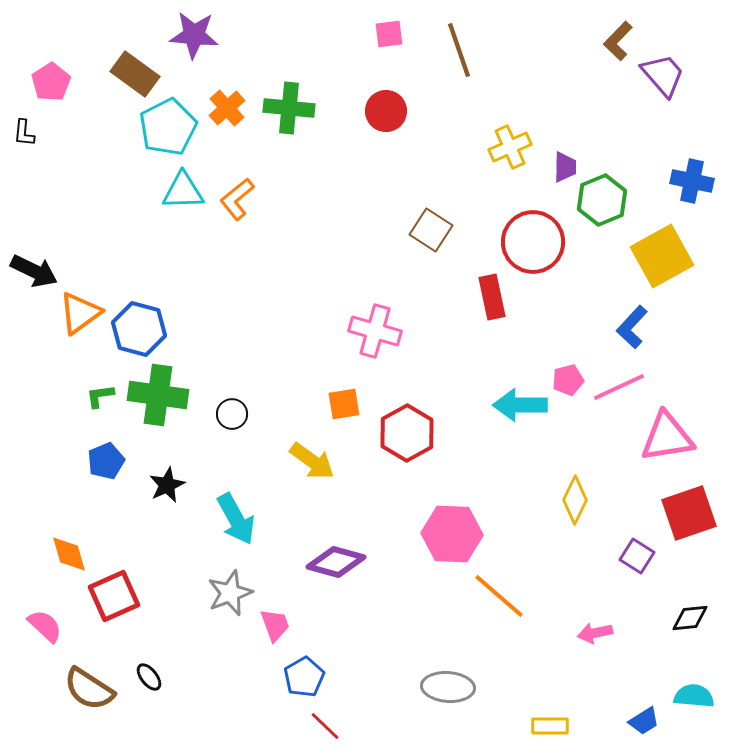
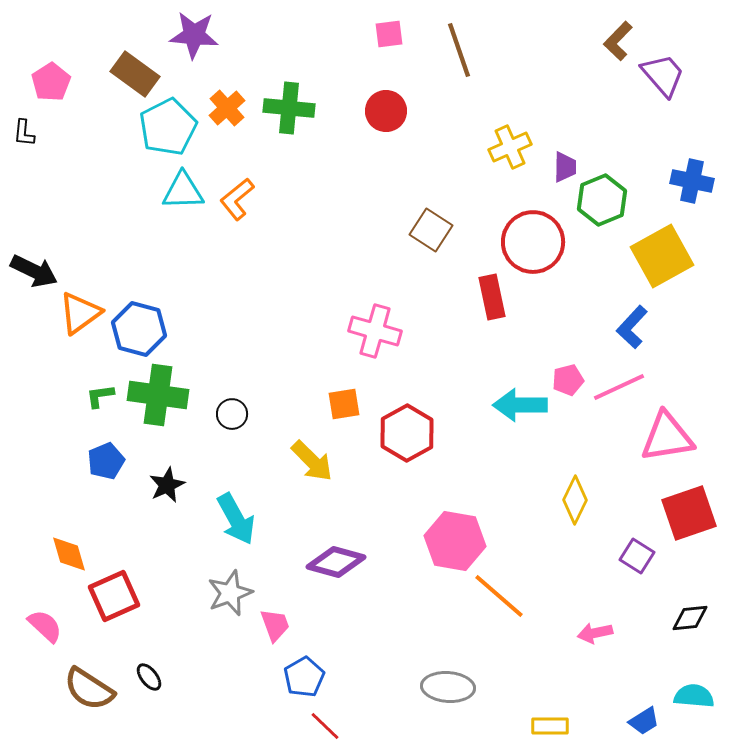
yellow arrow at (312, 461): rotated 9 degrees clockwise
pink hexagon at (452, 534): moved 3 px right, 7 px down; rotated 8 degrees clockwise
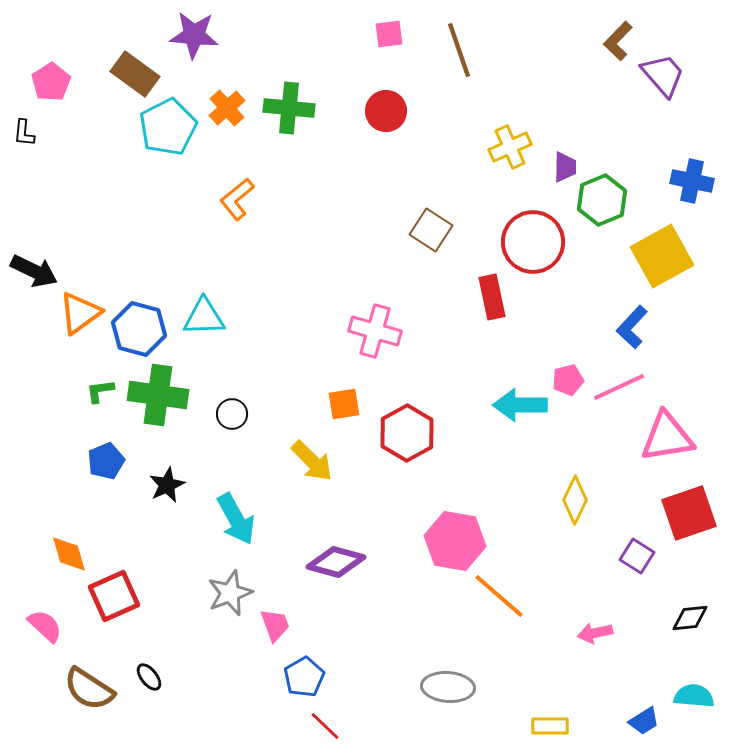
cyan triangle at (183, 191): moved 21 px right, 126 px down
green L-shape at (100, 396): moved 5 px up
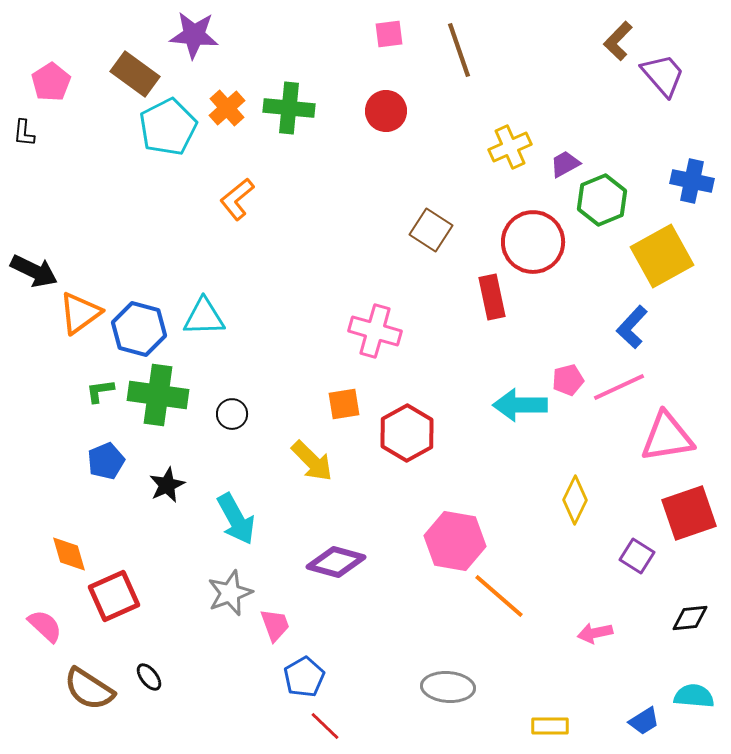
purple trapezoid at (565, 167): moved 3 px up; rotated 120 degrees counterclockwise
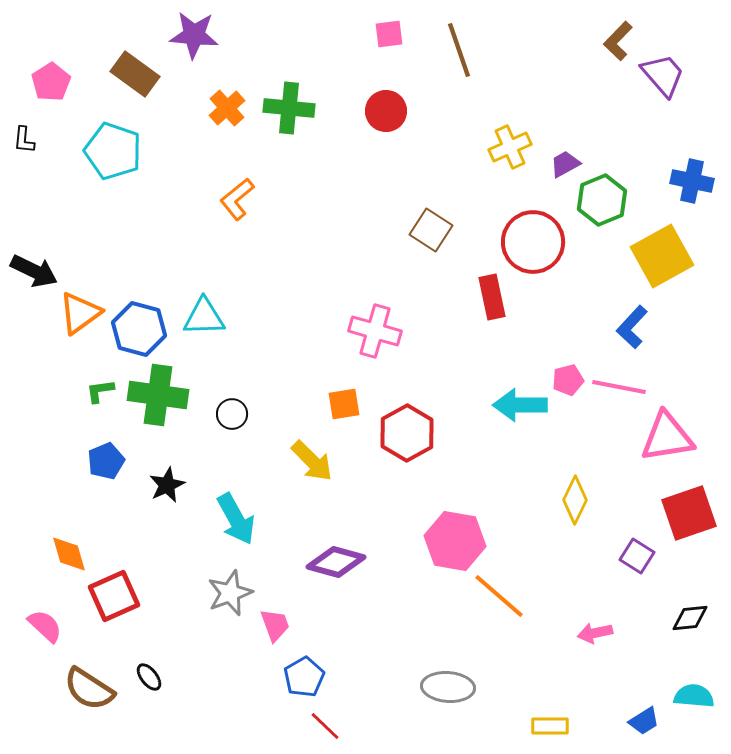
cyan pentagon at (168, 127): moved 55 px left, 24 px down; rotated 26 degrees counterclockwise
black L-shape at (24, 133): moved 7 px down
pink line at (619, 387): rotated 36 degrees clockwise
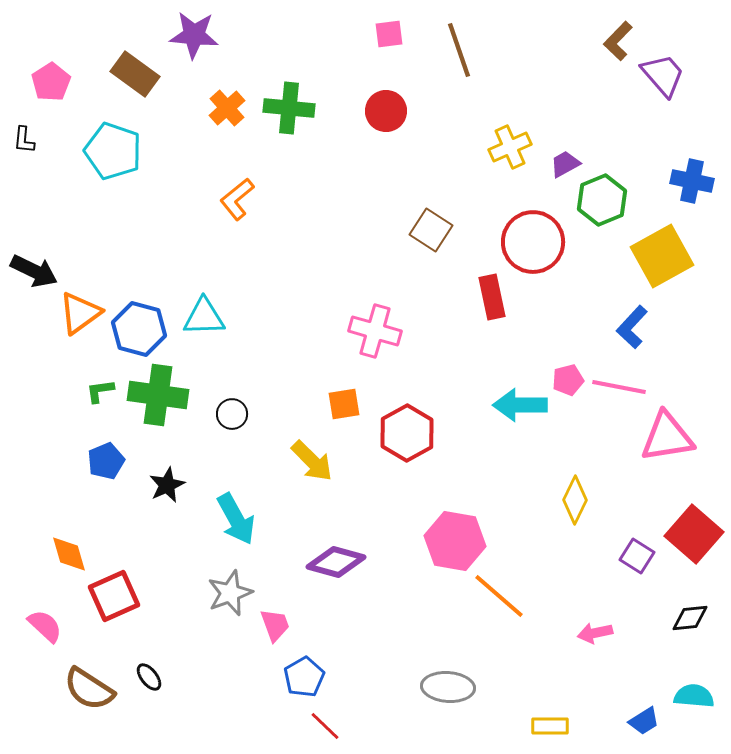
red square at (689, 513): moved 5 px right, 21 px down; rotated 30 degrees counterclockwise
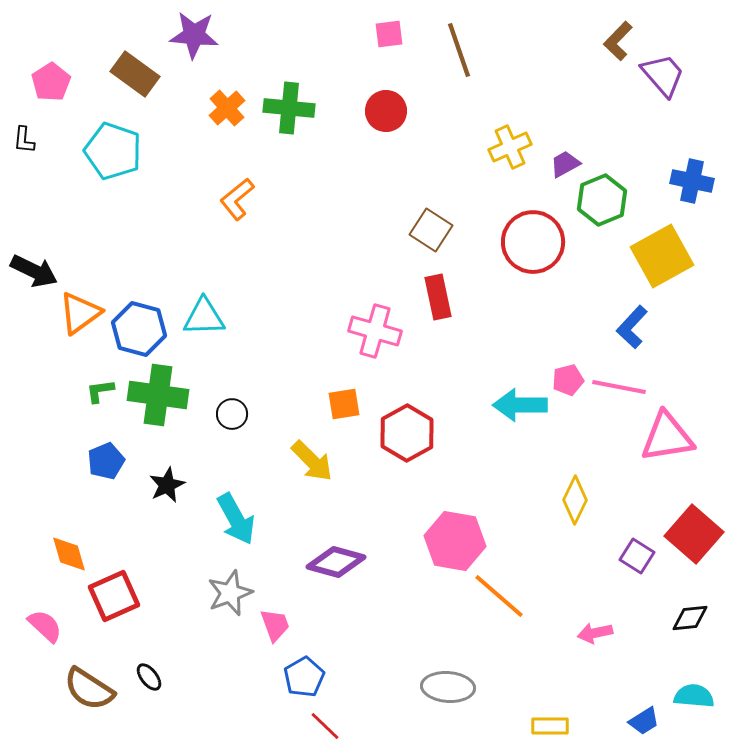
red rectangle at (492, 297): moved 54 px left
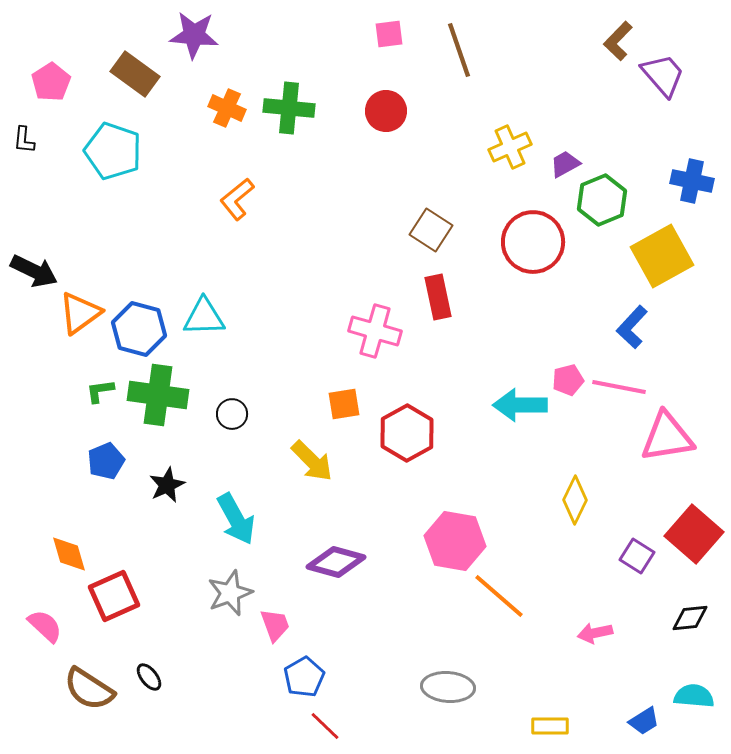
orange cross at (227, 108): rotated 24 degrees counterclockwise
